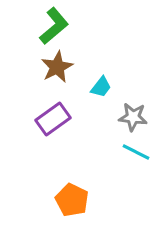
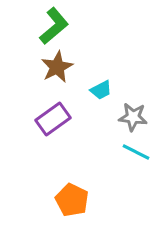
cyan trapezoid: moved 3 px down; rotated 25 degrees clockwise
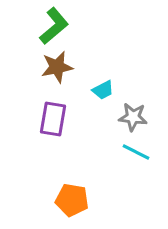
brown star: rotated 16 degrees clockwise
cyan trapezoid: moved 2 px right
purple rectangle: rotated 44 degrees counterclockwise
orange pentagon: rotated 16 degrees counterclockwise
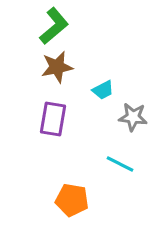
cyan line: moved 16 px left, 12 px down
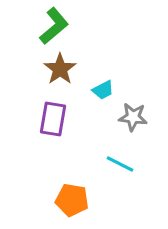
brown star: moved 3 px right, 2 px down; rotated 24 degrees counterclockwise
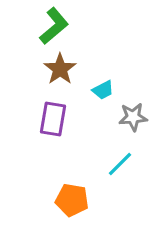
gray star: rotated 12 degrees counterclockwise
cyan line: rotated 72 degrees counterclockwise
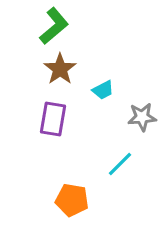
gray star: moved 9 px right
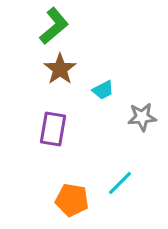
purple rectangle: moved 10 px down
cyan line: moved 19 px down
